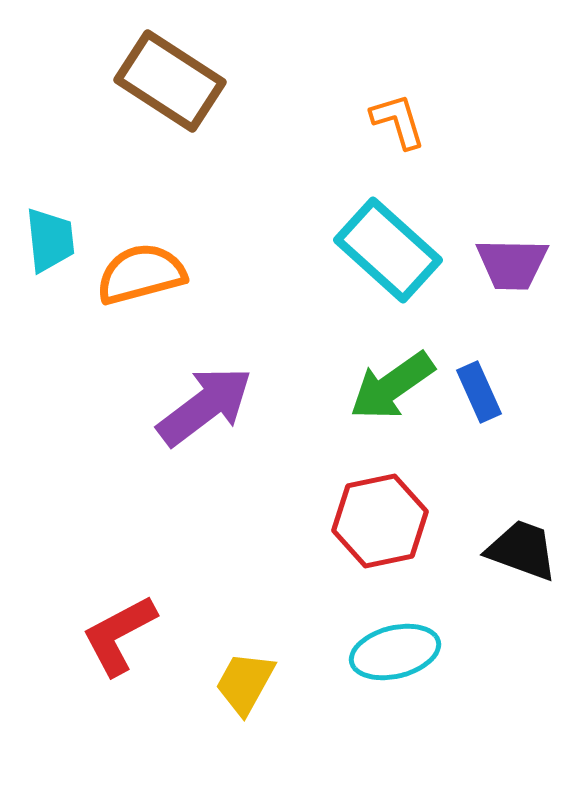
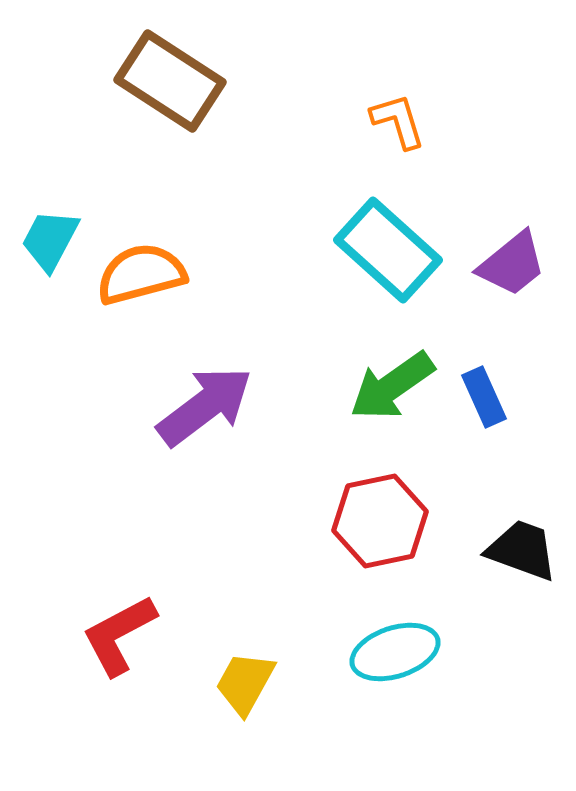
cyan trapezoid: rotated 146 degrees counterclockwise
purple trapezoid: rotated 40 degrees counterclockwise
blue rectangle: moved 5 px right, 5 px down
cyan ellipse: rotated 4 degrees counterclockwise
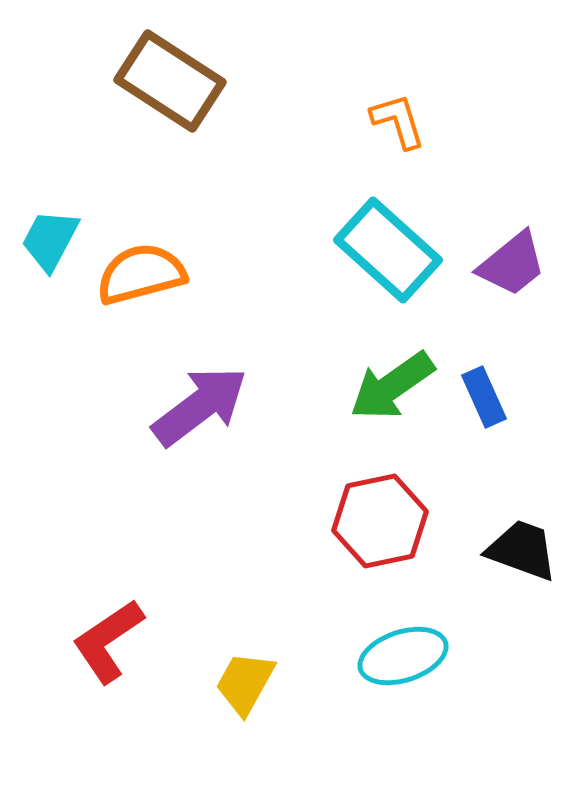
purple arrow: moved 5 px left
red L-shape: moved 11 px left, 6 px down; rotated 6 degrees counterclockwise
cyan ellipse: moved 8 px right, 4 px down
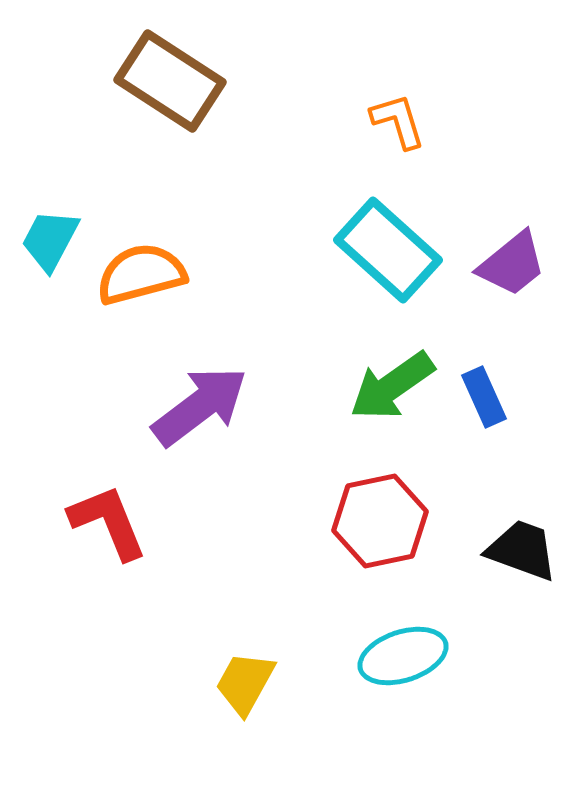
red L-shape: moved 119 px up; rotated 102 degrees clockwise
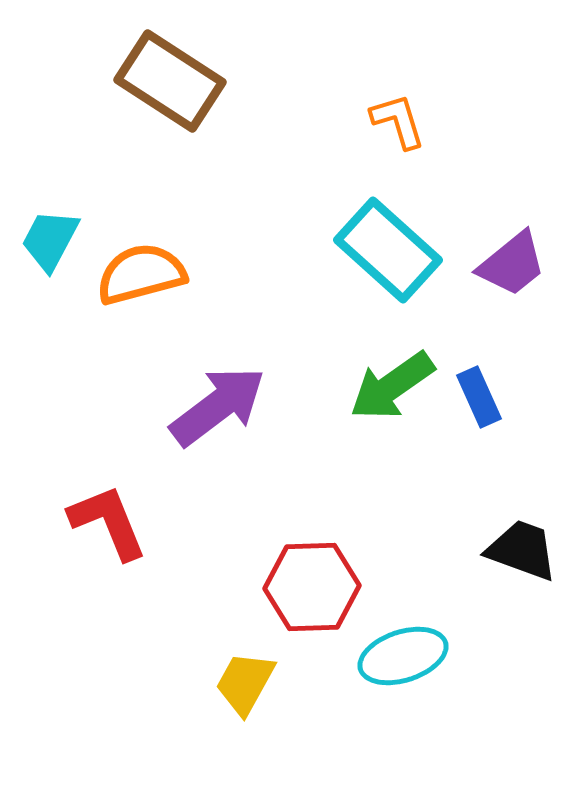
blue rectangle: moved 5 px left
purple arrow: moved 18 px right
red hexagon: moved 68 px left, 66 px down; rotated 10 degrees clockwise
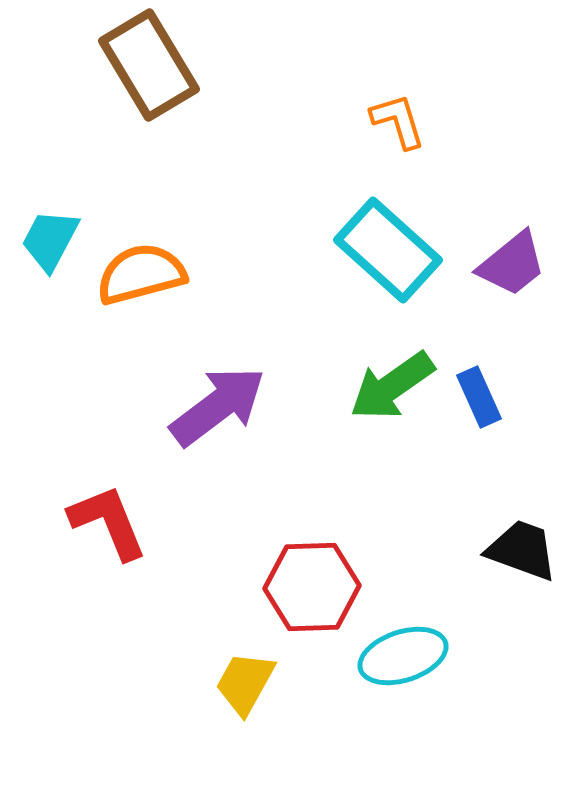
brown rectangle: moved 21 px left, 16 px up; rotated 26 degrees clockwise
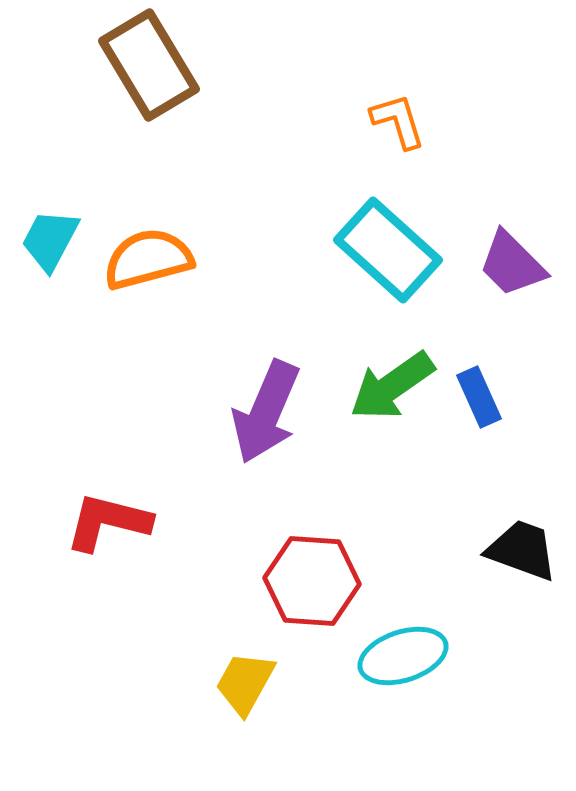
purple trapezoid: rotated 84 degrees clockwise
orange semicircle: moved 7 px right, 15 px up
purple arrow: moved 48 px right, 6 px down; rotated 150 degrees clockwise
red L-shape: rotated 54 degrees counterclockwise
red hexagon: moved 6 px up; rotated 6 degrees clockwise
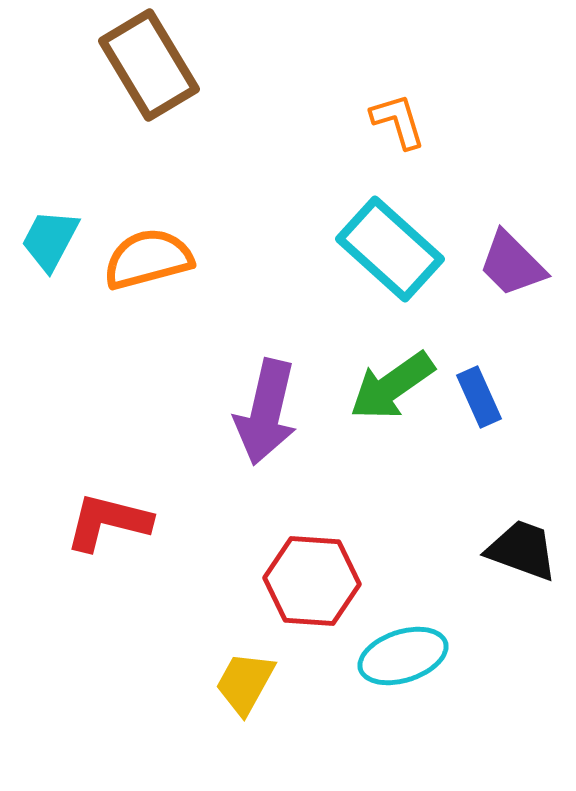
cyan rectangle: moved 2 px right, 1 px up
purple arrow: rotated 10 degrees counterclockwise
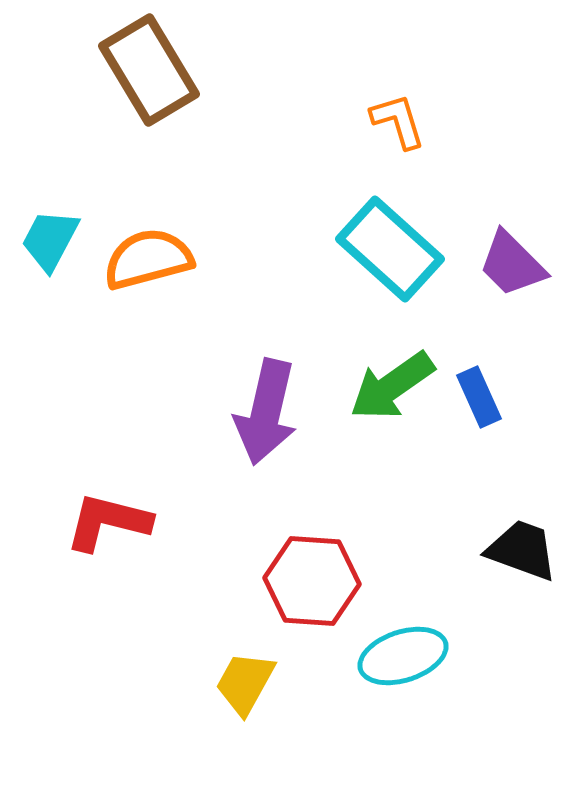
brown rectangle: moved 5 px down
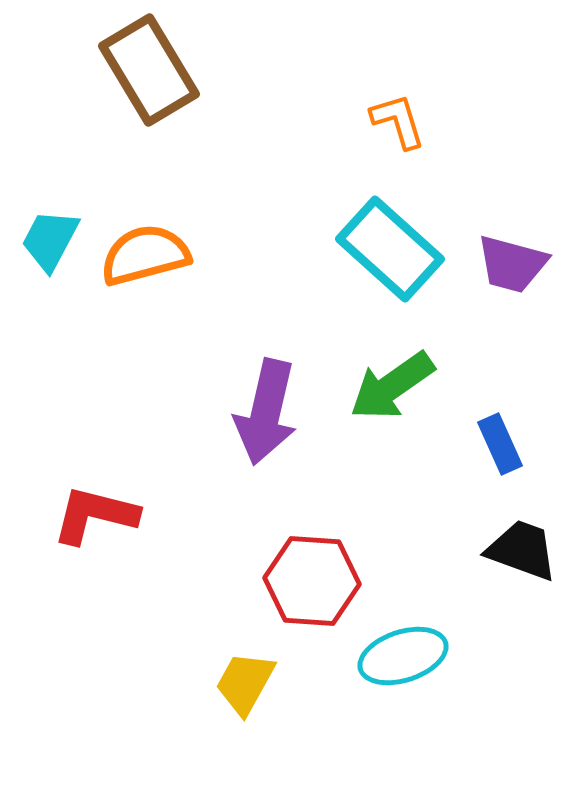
orange semicircle: moved 3 px left, 4 px up
purple trapezoid: rotated 30 degrees counterclockwise
blue rectangle: moved 21 px right, 47 px down
red L-shape: moved 13 px left, 7 px up
